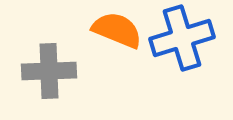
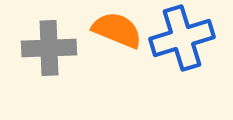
gray cross: moved 23 px up
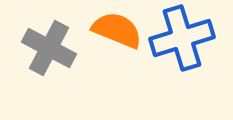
gray cross: rotated 30 degrees clockwise
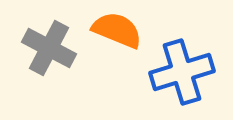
blue cross: moved 34 px down
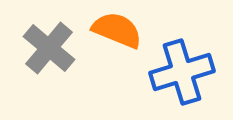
gray cross: rotated 12 degrees clockwise
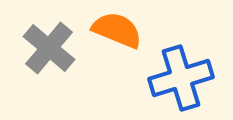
blue cross: moved 1 px left, 6 px down
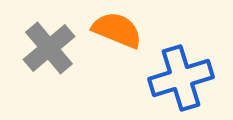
gray cross: rotated 10 degrees clockwise
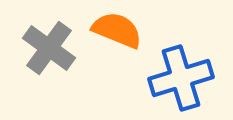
gray cross: rotated 14 degrees counterclockwise
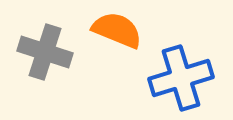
gray cross: moved 4 px left, 4 px down; rotated 18 degrees counterclockwise
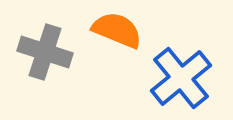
blue cross: rotated 22 degrees counterclockwise
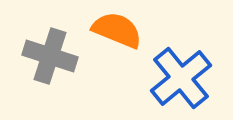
gray cross: moved 5 px right, 4 px down
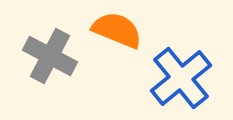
gray cross: rotated 10 degrees clockwise
